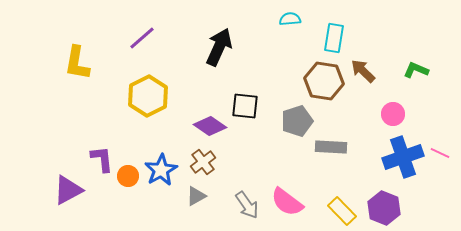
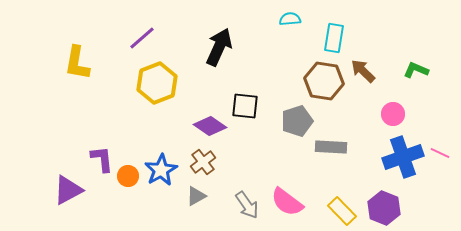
yellow hexagon: moved 9 px right, 13 px up; rotated 6 degrees clockwise
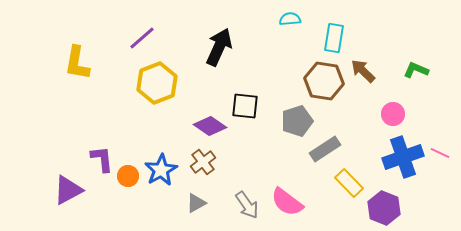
gray rectangle: moved 6 px left, 2 px down; rotated 36 degrees counterclockwise
gray triangle: moved 7 px down
yellow rectangle: moved 7 px right, 28 px up
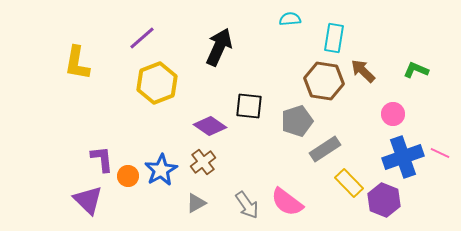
black square: moved 4 px right
purple triangle: moved 20 px right, 10 px down; rotated 48 degrees counterclockwise
purple hexagon: moved 8 px up
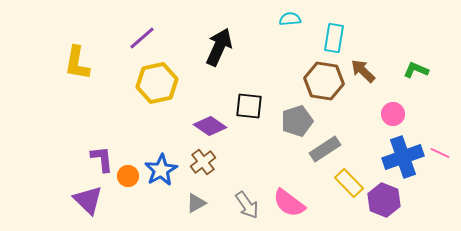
yellow hexagon: rotated 9 degrees clockwise
pink semicircle: moved 2 px right, 1 px down
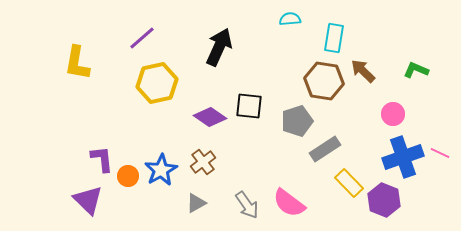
purple diamond: moved 9 px up
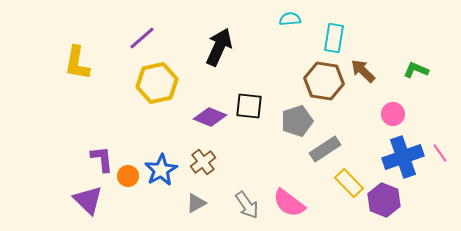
purple diamond: rotated 12 degrees counterclockwise
pink line: rotated 30 degrees clockwise
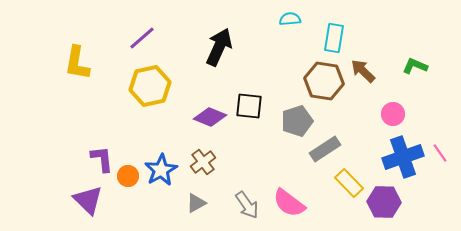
green L-shape: moved 1 px left, 4 px up
yellow hexagon: moved 7 px left, 3 px down
purple hexagon: moved 2 px down; rotated 20 degrees counterclockwise
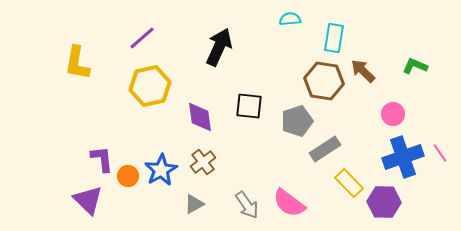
purple diamond: moved 10 px left; rotated 60 degrees clockwise
gray triangle: moved 2 px left, 1 px down
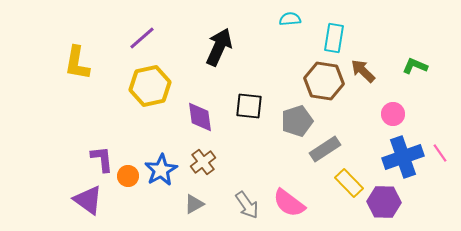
purple triangle: rotated 8 degrees counterclockwise
